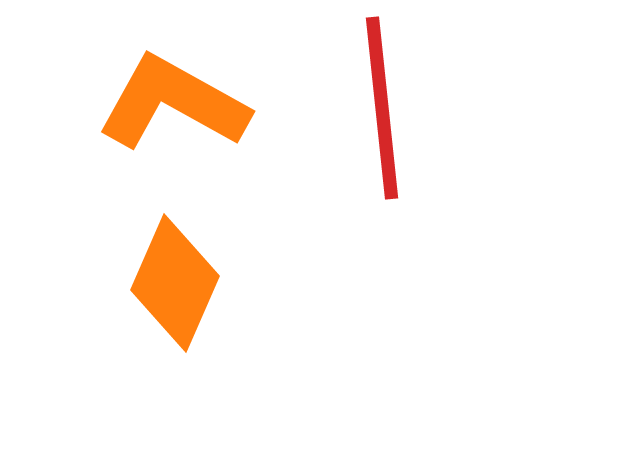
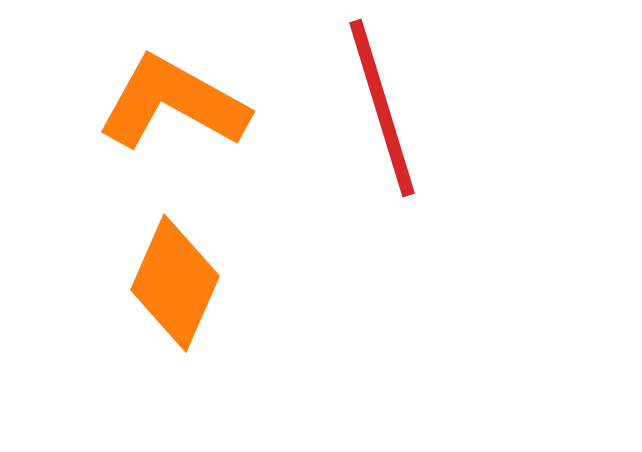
red line: rotated 11 degrees counterclockwise
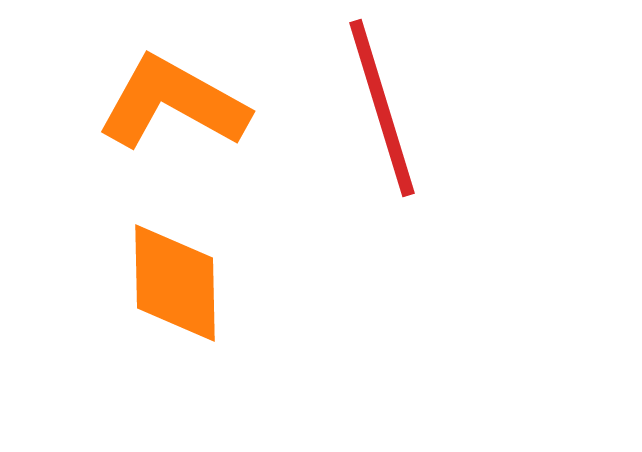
orange diamond: rotated 25 degrees counterclockwise
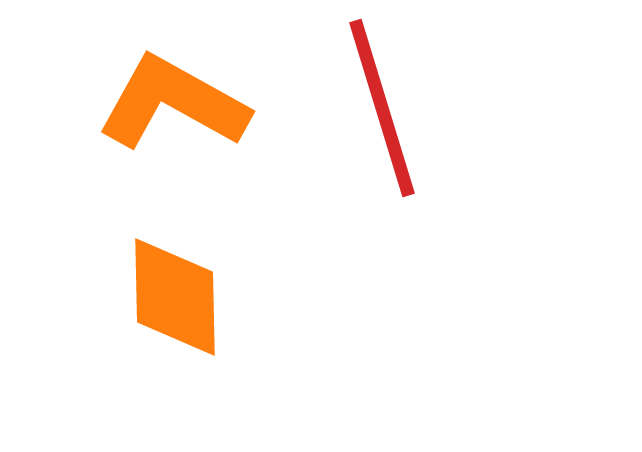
orange diamond: moved 14 px down
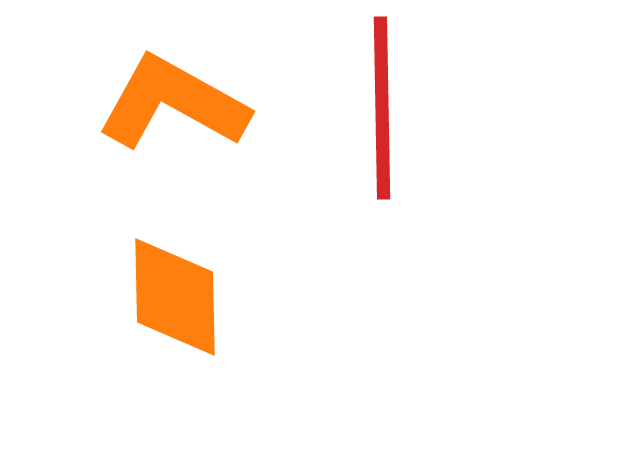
red line: rotated 16 degrees clockwise
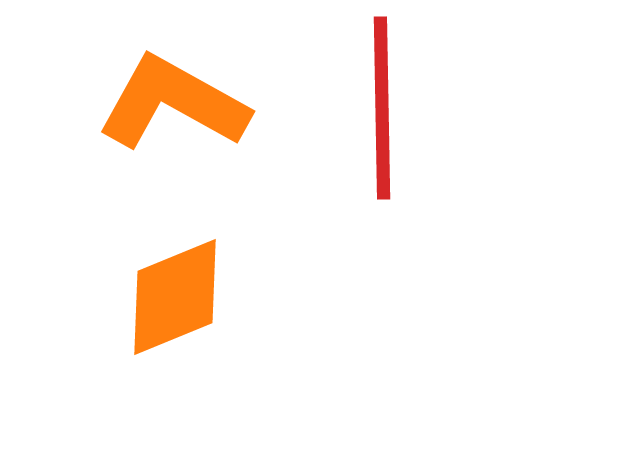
orange diamond: rotated 69 degrees clockwise
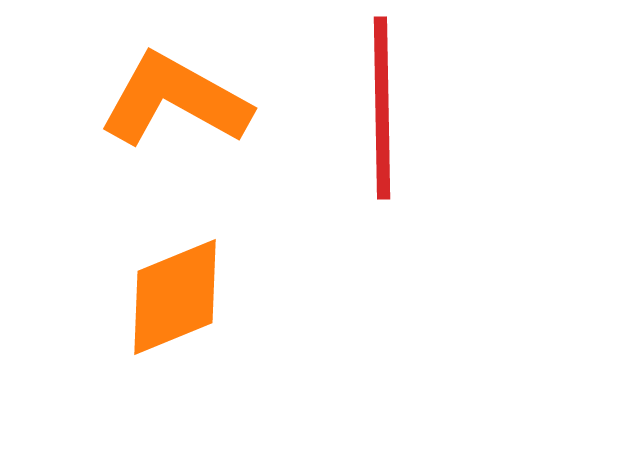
orange L-shape: moved 2 px right, 3 px up
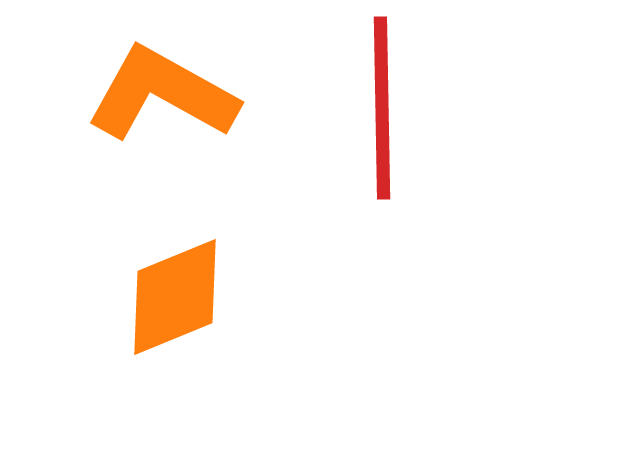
orange L-shape: moved 13 px left, 6 px up
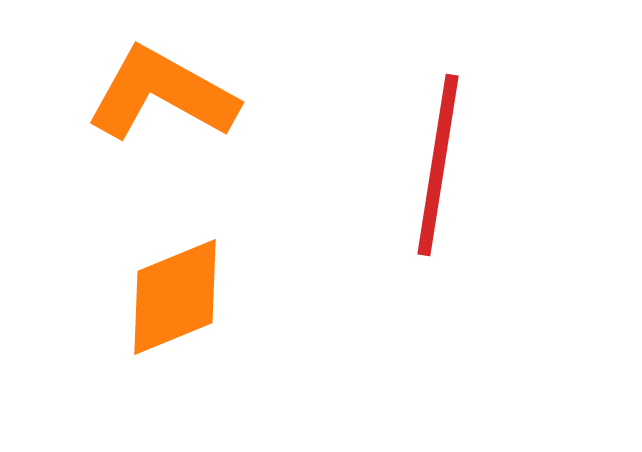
red line: moved 56 px right, 57 px down; rotated 10 degrees clockwise
